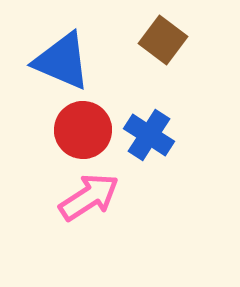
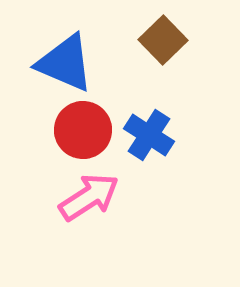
brown square: rotated 9 degrees clockwise
blue triangle: moved 3 px right, 2 px down
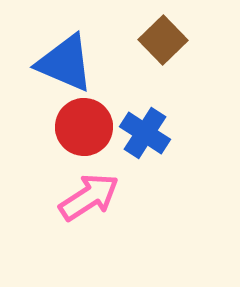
red circle: moved 1 px right, 3 px up
blue cross: moved 4 px left, 2 px up
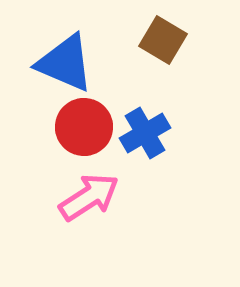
brown square: rotated 15 degrees counterclockwise
blue cross: rotated 27 degrees clockwise
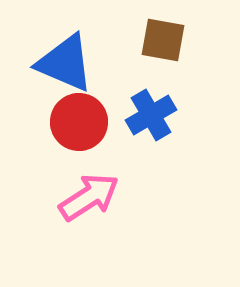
brown square: rotated 21 degrees counterclockwise
red circle: moved 5 px left, 5 px up
blue cross: moved 6 px right, 18 px up
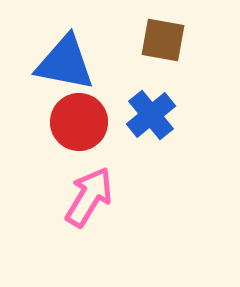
blue triangle: rotated 12 degrees counterclockwise
blue cross: rotated 9 degrees counterclockwise
pink arrow: rotated 26 degrees counterclockwise
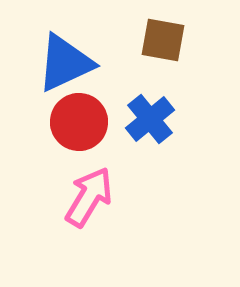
blue triangle: rotated 36 degrees counterclockwise
blue cross: moved 1 px left, 4 px down
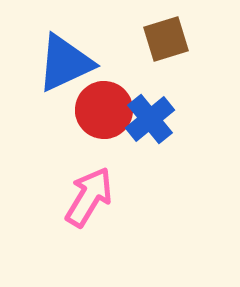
brown square: moved 3 px right, 1 px up; rotated 27 degrees counterclockwise
red circle: moved 25 px right, 12 px up
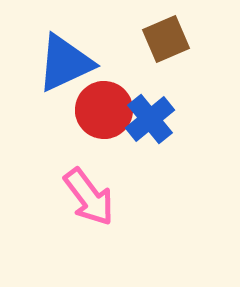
brown square: rotated 6 degrees counterclockwise
pink arrow: rotated 112 degrees clockwise
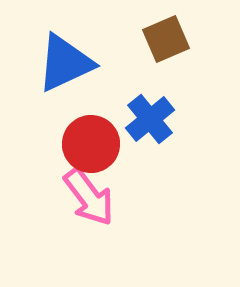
red circle: moved 13 px left, 34 px down
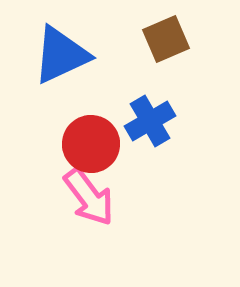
blue triangle: moved 4 px left, 8 px up
blue cross: moved 2 px down; rotated 9 degrees clockwise
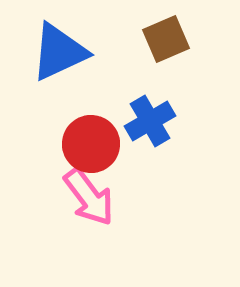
blue triangle: moved 2 px left, 3 px up
